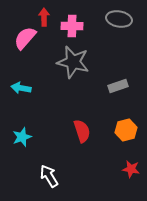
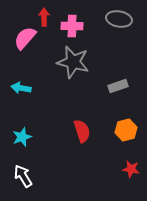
white arrow: moved 26 px left
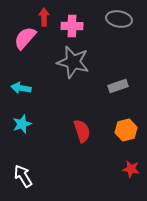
cyan star: moved 13 px up
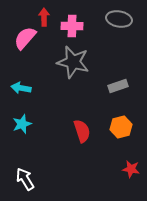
orange hexagon: moved 5 px left, 3 px up
white arrow: moved 2 px right, 3 px down
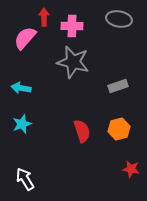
orange hexagon: moved 2 px left, 2 px down
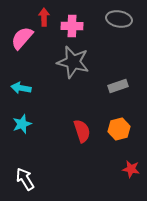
pink semicircle: moved 3 px left
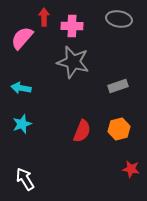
red semicircle: rotated 40 degrees clockwise
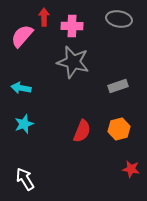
pink semicircle: moved 2 px up
cyan star: moved 2 px right
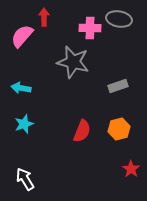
pink cross: moved 18 px right, 2 px down
red star: rotated 24 degrees clockwise
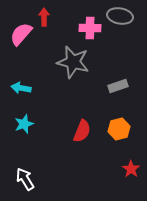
gray ellipse: moved 1 px right, 3 px up
pink semicircle: moved 1 px left, 2 px up
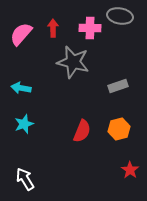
red arrow: moved 9 px right, 11 px down
red star: moved 1 px left, 1 px down
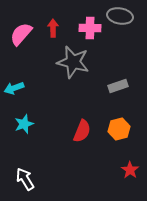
cyan arrow: moved 7 px left; rotated 30 degrees counterclockwise
